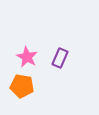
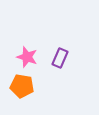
pink star: rotated 10 degrees counterclockwise
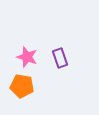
purple rectangle: rotated 42 degrees counterclockwise
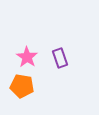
pink star: rotated 15 degrees clockwise
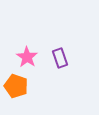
orange pentagon: moved 6 px left; rotated 10 degrees clockwise
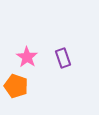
purple rectangle: moved 3 px right
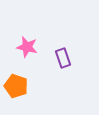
pink star: moved 10 px up; rotated 20 degrees counterclockwise
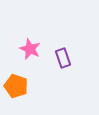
pink star: moved 3 px right, 2 px down; rotated 10 degrees clockwise
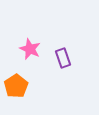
orange pentagon: rotated 20 degrees clockwise
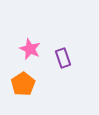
orange pentagon: moved 7 px right, 2 px up
